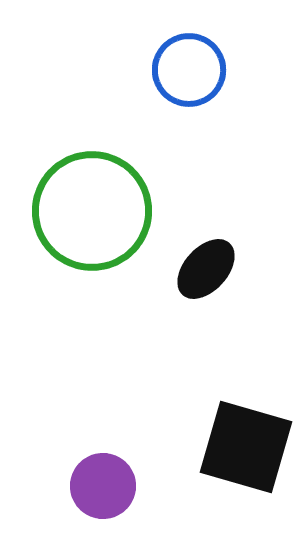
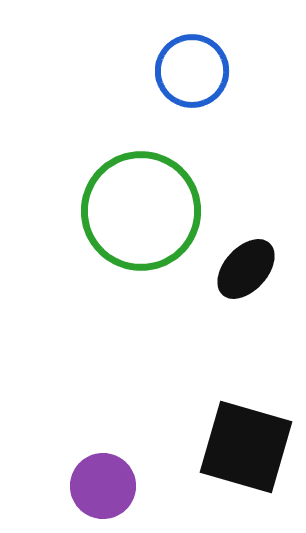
blue circle: moved 3 px right, 1 px down
green circle: moved 49 px right
black ellipse: moved 40 px right
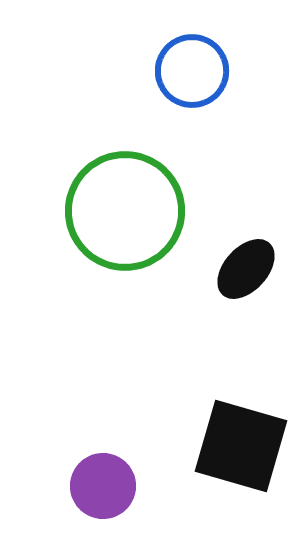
green circle: moved 16 px left
black square: moved 5 px left, 1 px up
